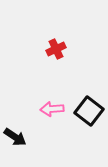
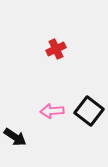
pink arrow: moved 2 px down
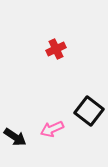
pink arrow: moved 18 px down; rotated 20 degrees counterclockwise
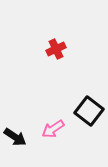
pink arrow: moved 1 px right; rotated 10 degrees counterclockwise
